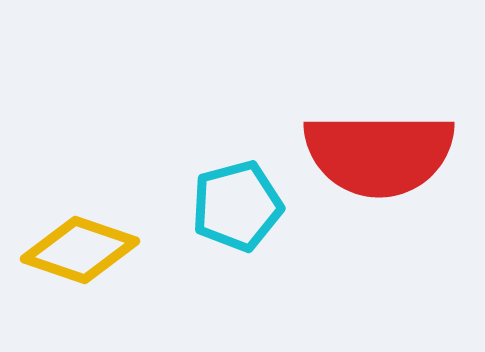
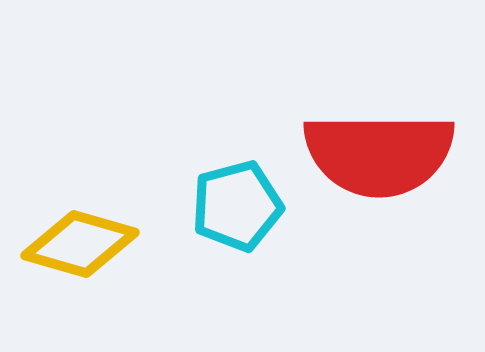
yellow diamond: moved 6 px up; rotated 3 degrees counterclockwise
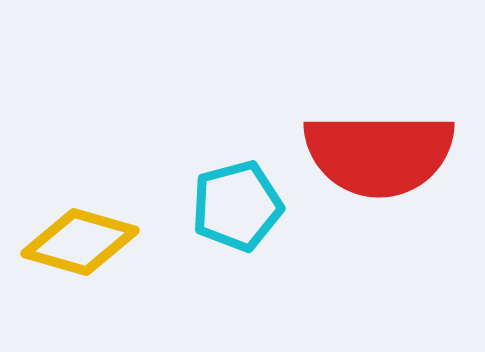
yellow diamond: moved 2 px up
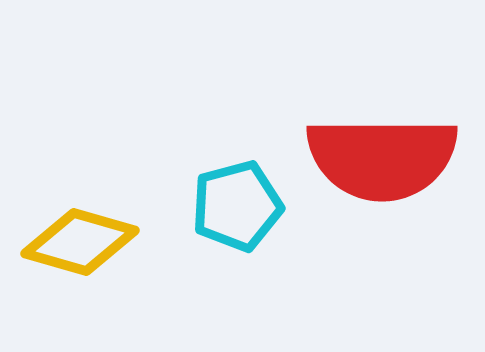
red semicircle: moved 3 px right, 4 px down
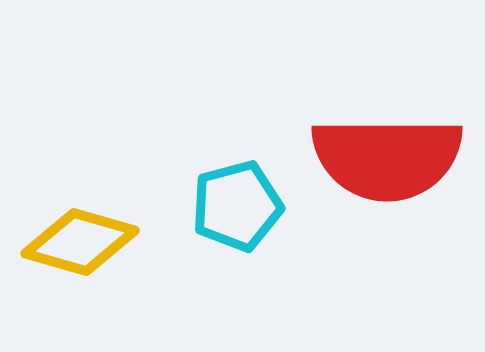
red semicircle: moved 5 px right
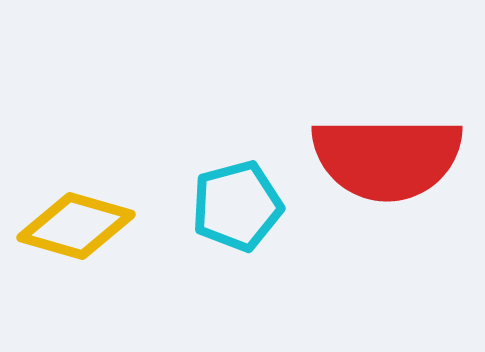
yellow diamond: moved 4 px left, 16 px up
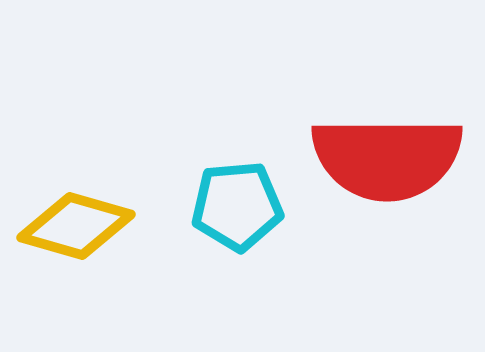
cyan pentagon: rotated 10 degrees clockwise
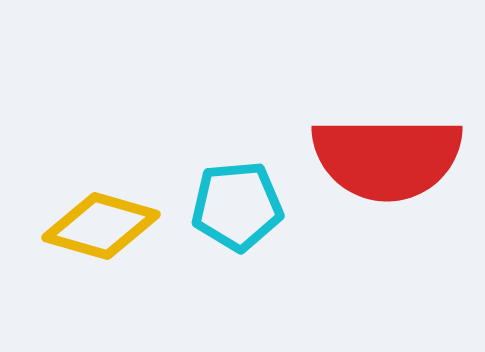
yellow diamond: moved 25 px right
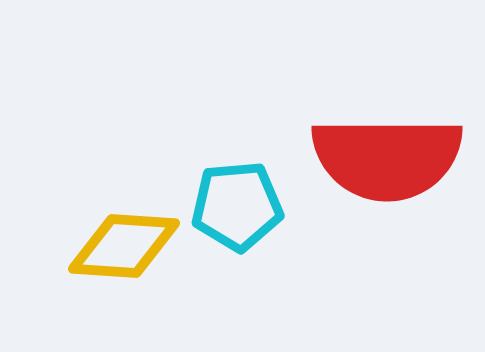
yellow diamond: moved 23 px right, 20 px down; rotated 12 degrees counterclockwise
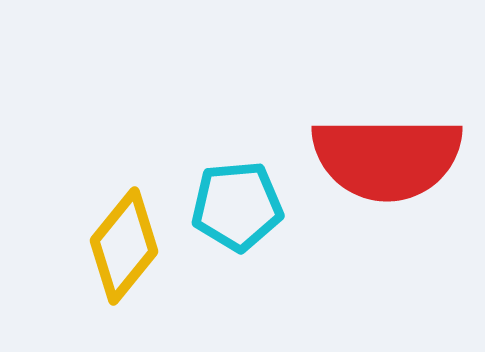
yellow diamond: rotated 55 degrees counterclockwise
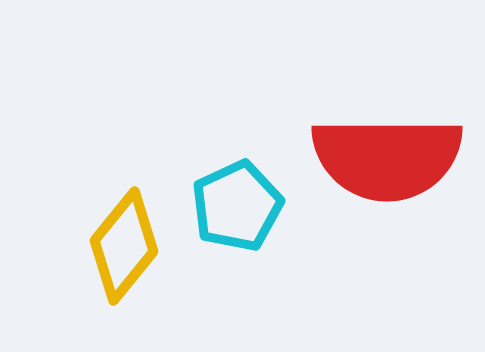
cyan pentagon: rotated 20 degrees counterclockwise
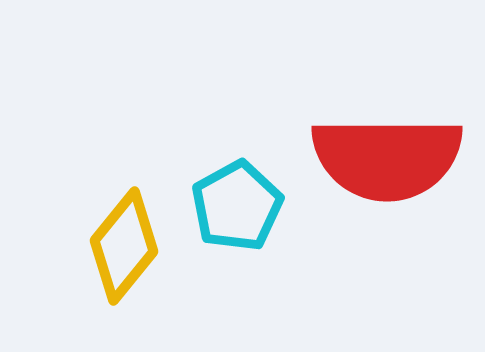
cyan pentagon: rotated 4 degrees counterclockwise
